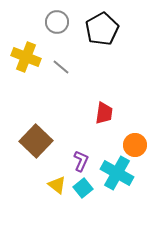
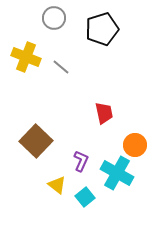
gray circle: moved 3 px left, 4 px up
black pentagon: rotated 12 degrees clockwise
red trapezoid: rotated 20 degrees counterclockwise
cyan square: moved 2 px right, 9 px down
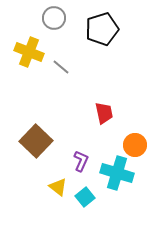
yellow cross: moved 3 px right, 5 px up
cyan cross: rotated 12 degrees counterclockwise
yellow triangle: moved 1 px right, 2 px down
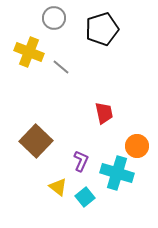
orange circle: moved 2 px right, 1 px down
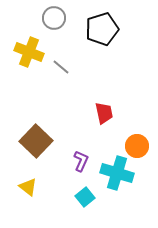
yellow triangle: moved 30 px left
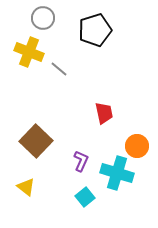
gray circle: moved 11 px left
black pentagon: moved 7 px left, 1 px down
gray line: moved 2 px left, 2 px down
yellow triangle: moved 2 px left
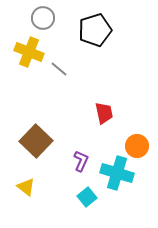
cyan square: moved 2 px right
